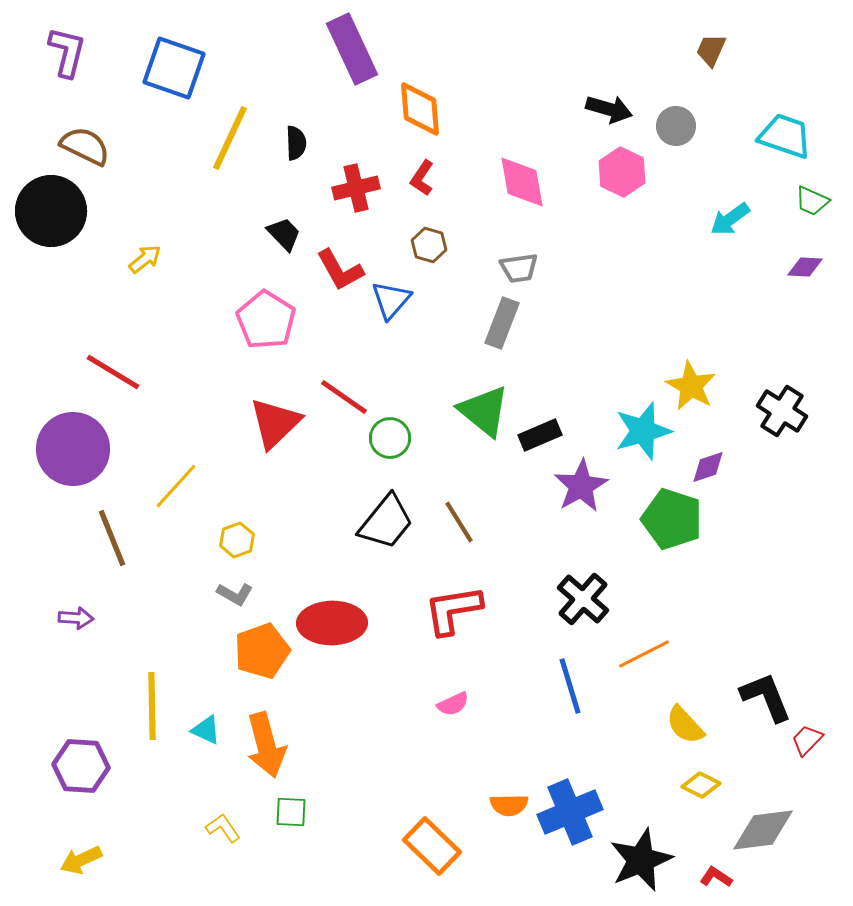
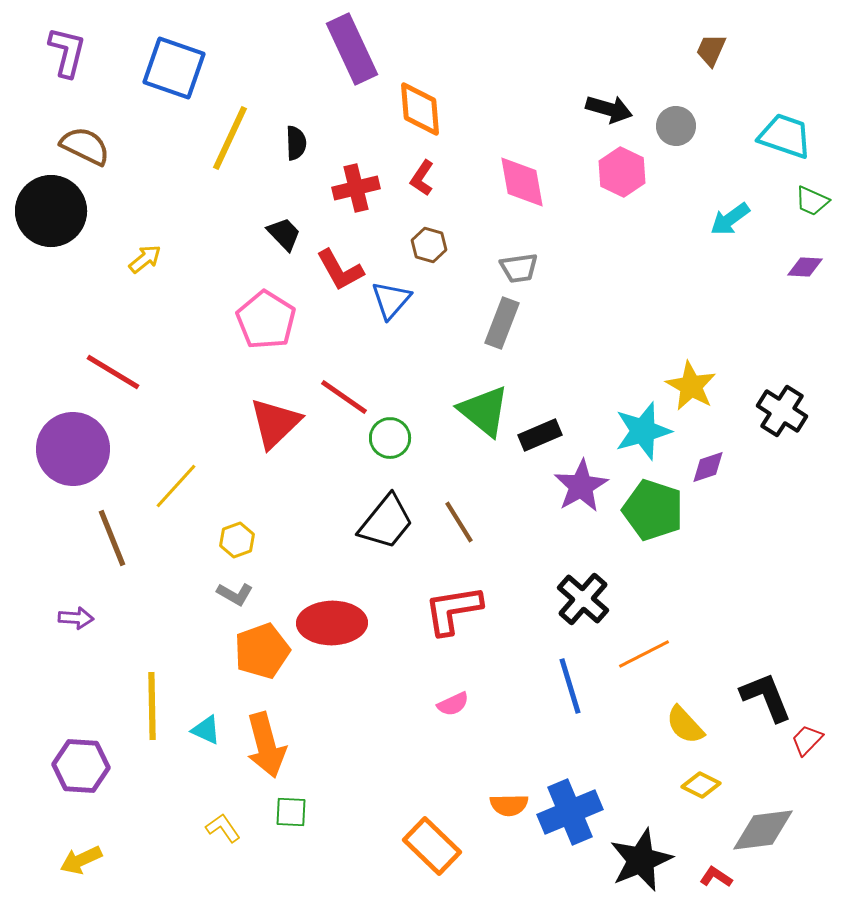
green pentagon at (672, 519): moved 19 px left, 9 px up
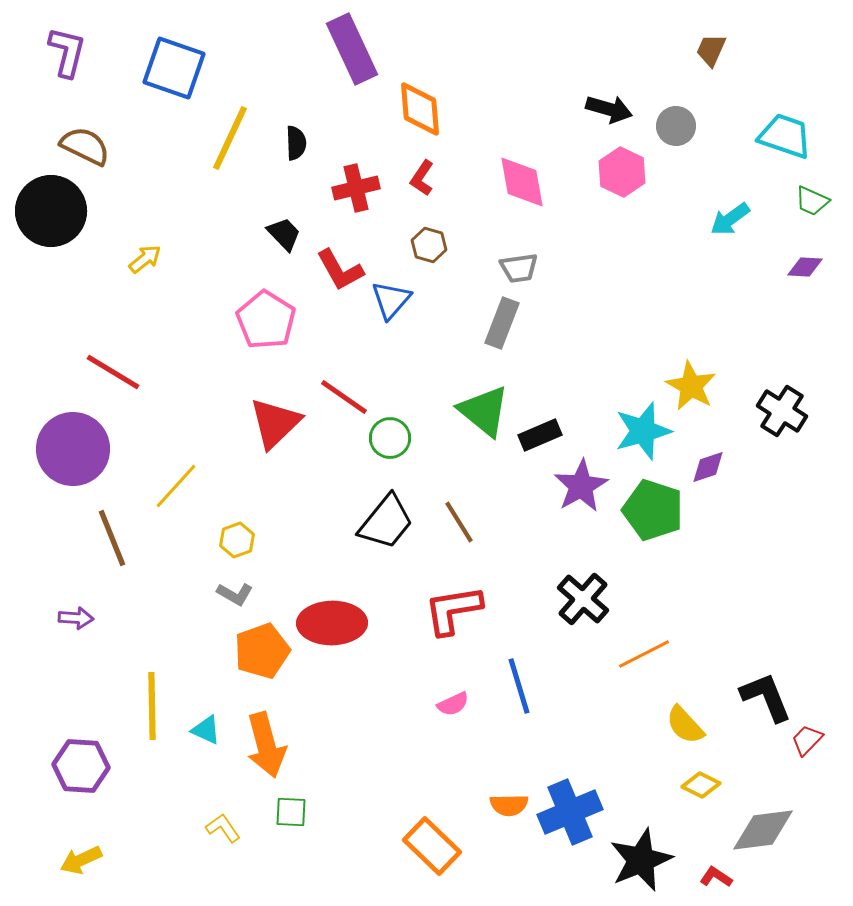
blue line at (570, 686): moved 51 px left
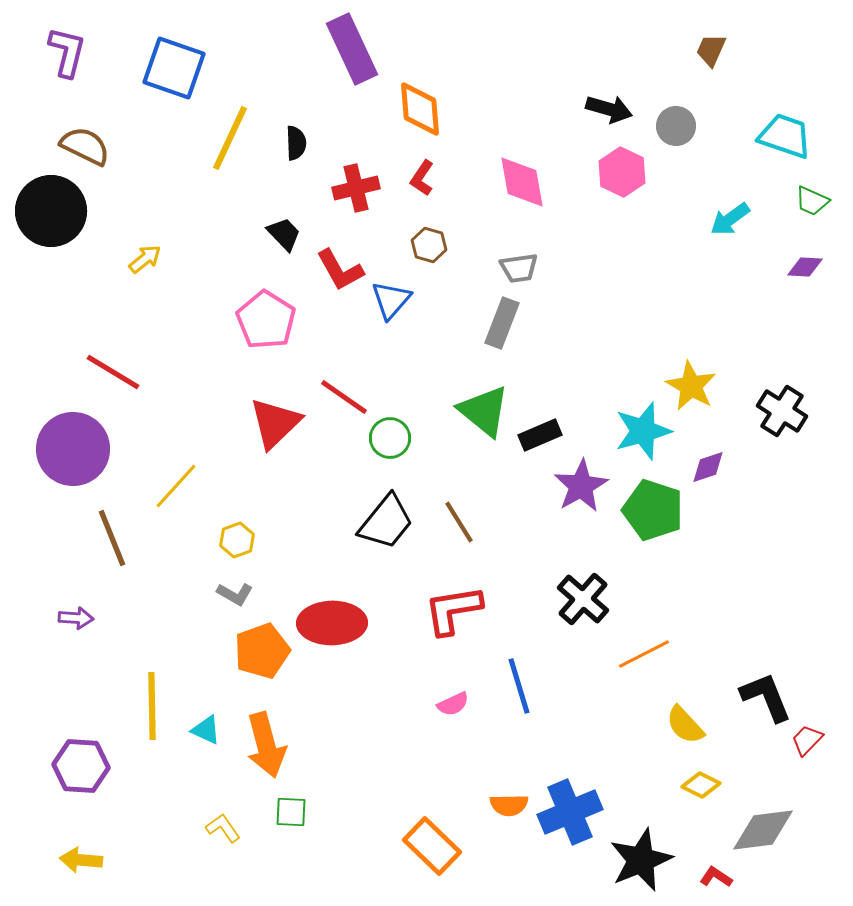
yellow arrow at (81, 860): rotated 30 degrees clockwise
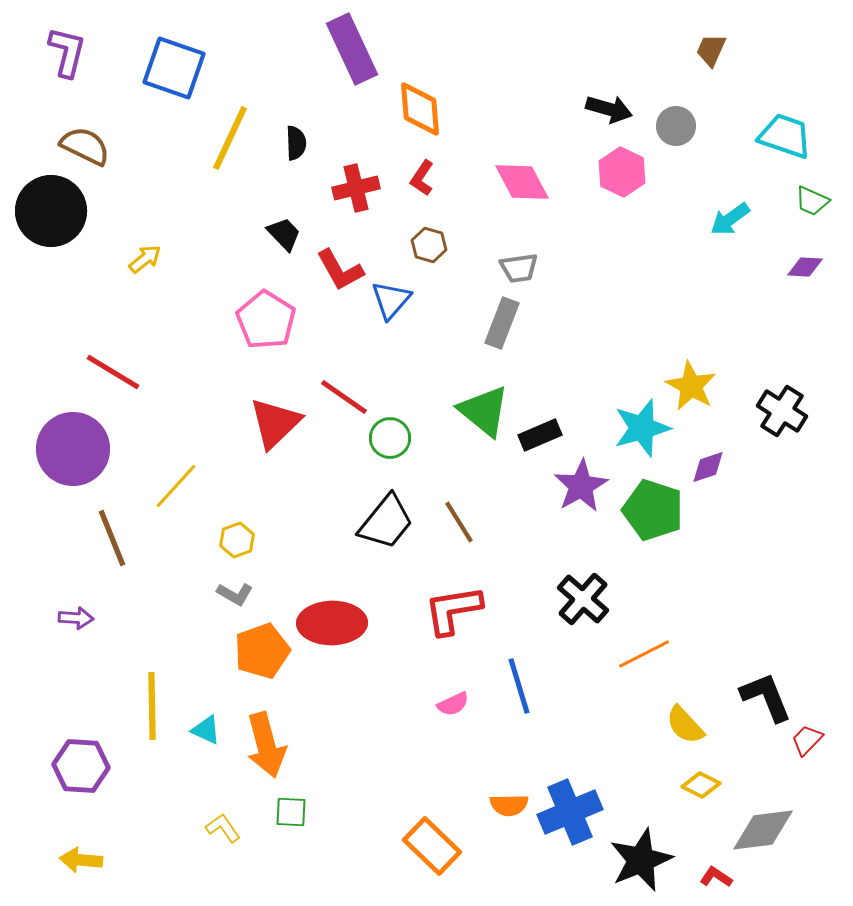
pink diamond at (522, 182): rotated 18 degrees counterclockwise
cyan star at (643, 431): moved 1 px left, 3 px up
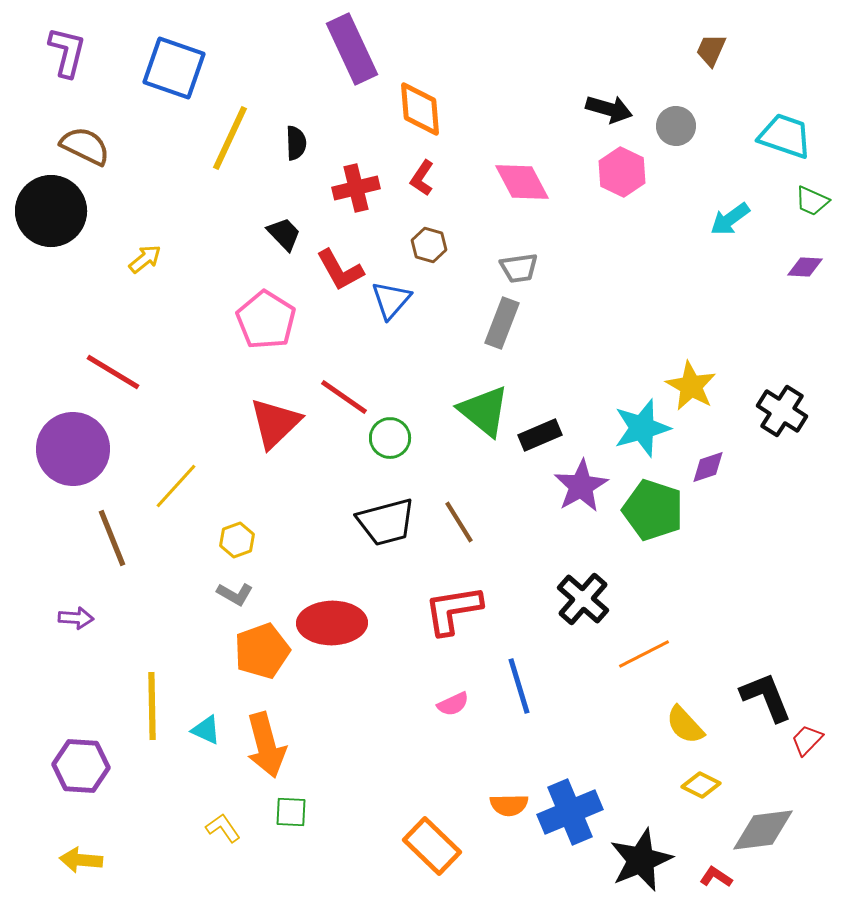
black trapezoid at (386, 522): rotated 36 degrees clockwise
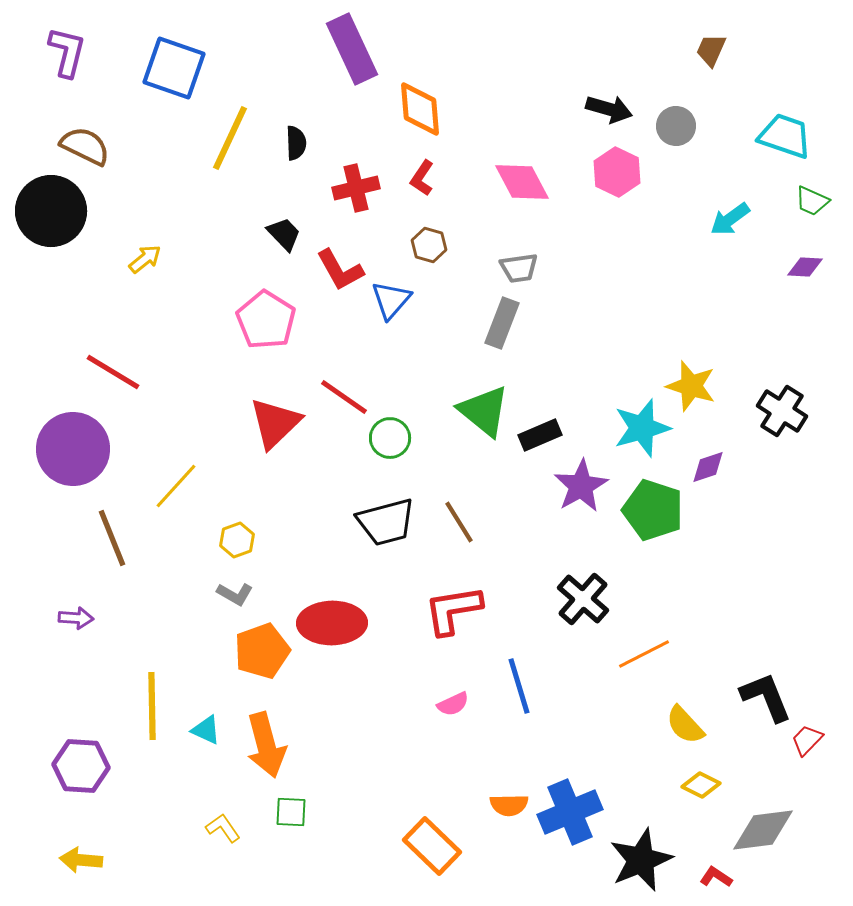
pink hexagon at (622, 172): moved 5 px left
yellow star at (691, 386): rotated 12 degrees counterclockwise
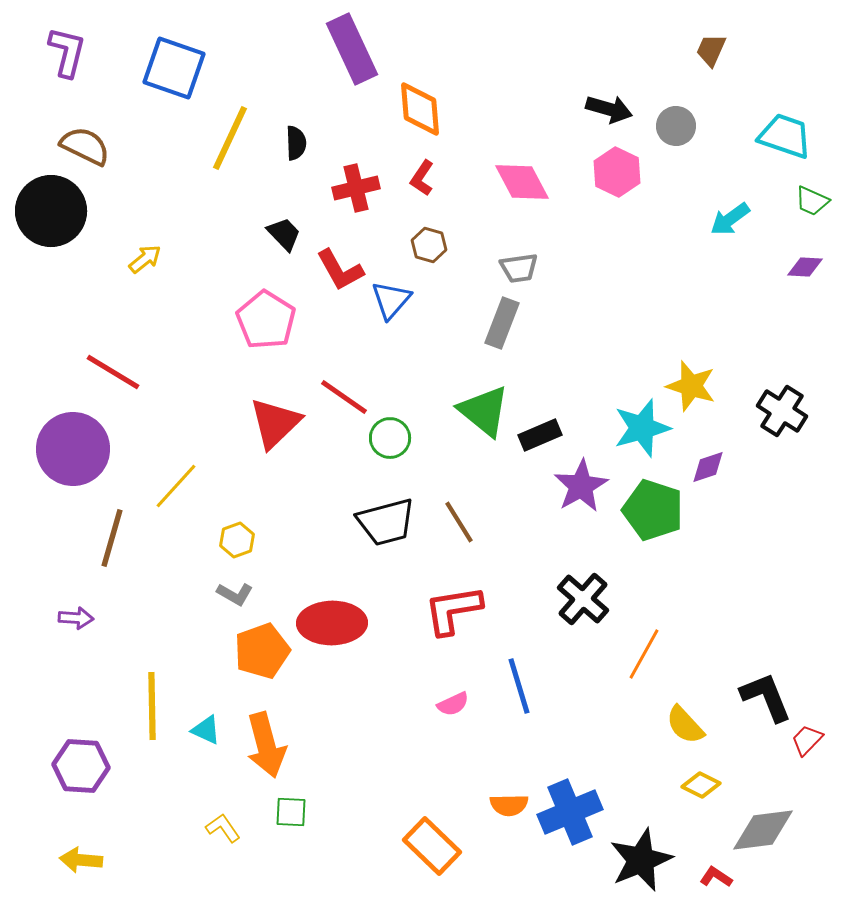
brown line at (112, 538): rotated 38 degrees clockwise
orange line at (644, 654): rotated 34 degrees counterclockwise
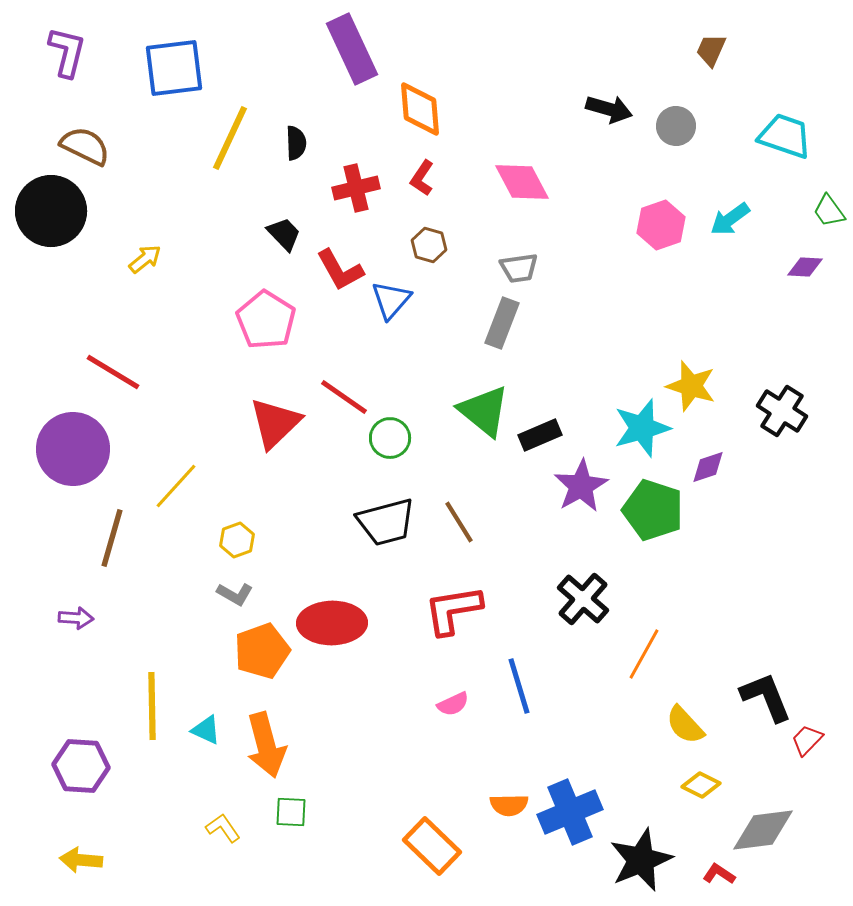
blue square at (174, 68): rotated 26 degrees counterclockwise
pink hexagon at (617, 172): moved 44 px right, 53 px down; rotated 15 degrees clockwise
green trapezoid at (812, 201): moved 17 px right, 10 px down; rotated 30 degrees clockwise
red L-shape at (716, 877): moved 3 px right, 3 px up
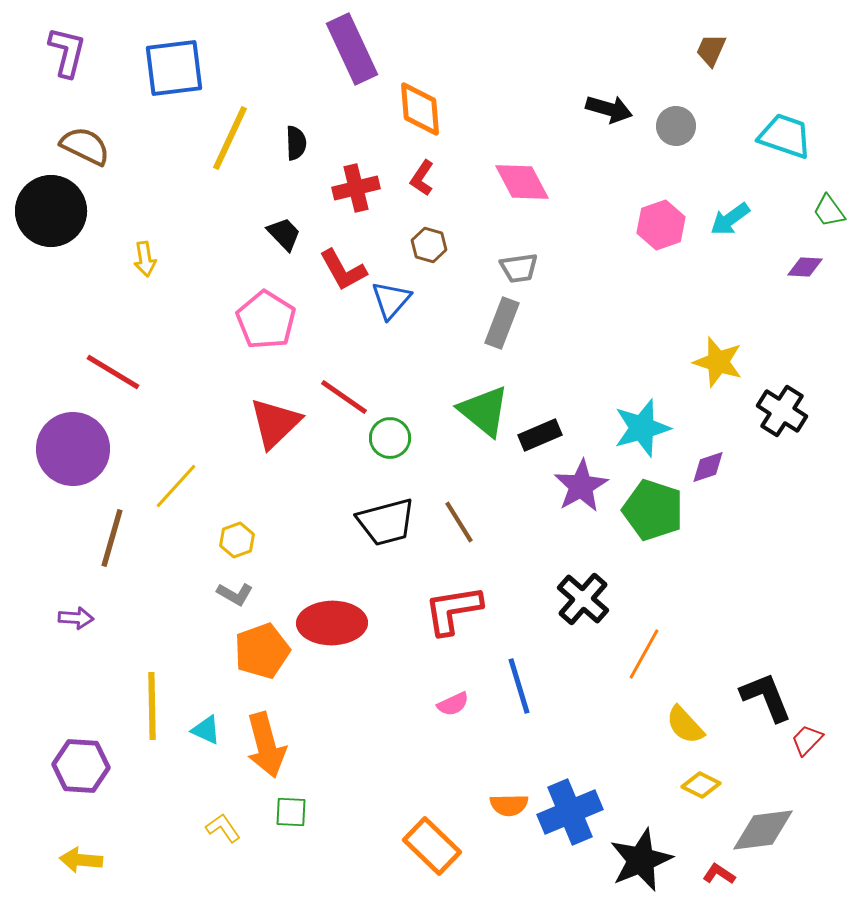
yellow arrow at (145, 259): rotated 120 degrees clockwise
red L-shape at (340, 270): moved 3 px right
yellow star at (691, 386): moved 27 px right, 24 px up
